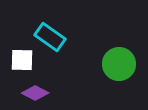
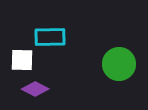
cyan rectangle: rotated 36 degrees counterclockwise
purple diamond: moved 4 px up
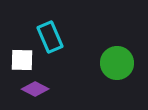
cyan rectangle: rotated 68 degrees clockwise
green circle: moved 2 px left, 1 px up
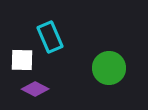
green circle: moved 8 px left, 5 px down
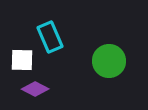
green circle: moved 7 px up
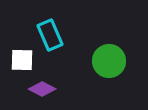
cyan rectangle: moved 2 px up
purple diamond: moved 7 px right
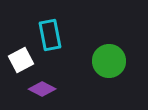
cyan rectangle: rotated 12 degrees clockwise
white square: moved 1 px left; rotated 30 degrees counterclockwise
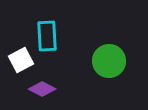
cyan rectangle: moved 3 px left, 1 px down; rotated 8 degrees clockwise
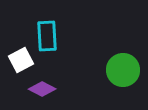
green circle: moved 14 px right, 9 px down
